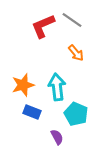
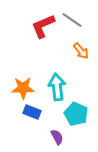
orange arrow: moved 5 px right, 2 px up
orange star: moved 3 px down; rotated 15 degrees clockwise
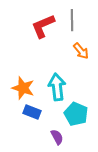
gray line: rotated 55 degrees clockwise
orange star: rotated 20 degrees clockwise
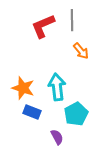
cyan pentagon: rotated 20 degrees clockwise
